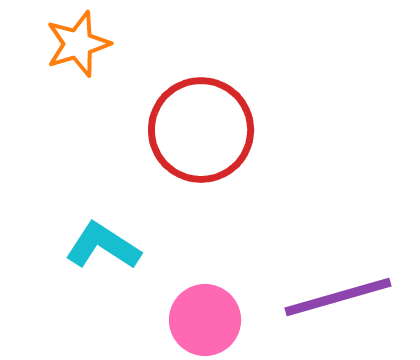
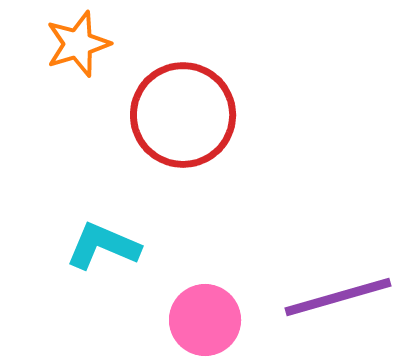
red circle: moved 18 px left, 15 px up
cyan L-shape: rotated 10 degrees counterclockwise
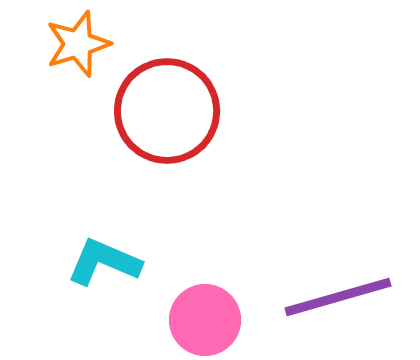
red circle: moved 16 px left, 4 px up
cyan L-shape: moved 1 px right, 16 px down
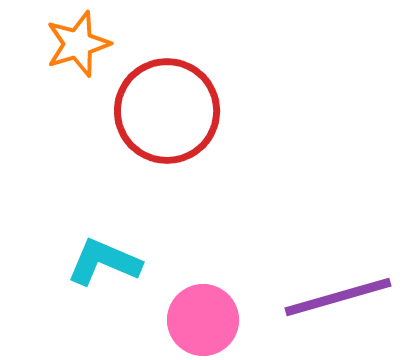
pink circle: moved 2 px left
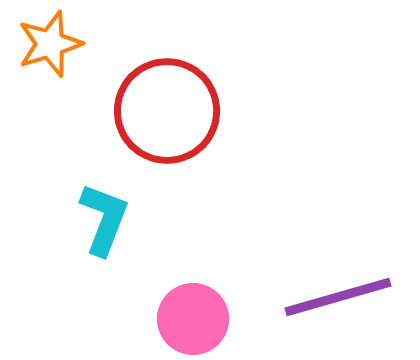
orange star: moved 28 px left
cyan L-shape: moved 43 px up; rotated 88 degrees clockwise
pink circle: moved 10 px left, 1 px up
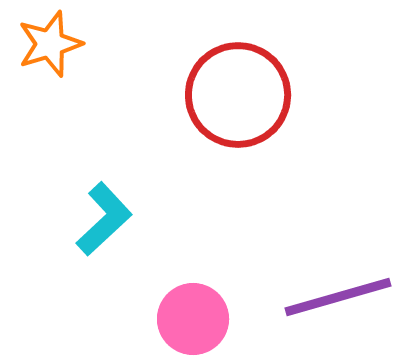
red circle: moved 71 px right, 16 px up
cyan L-shape: rotated 26 degrees clockwise
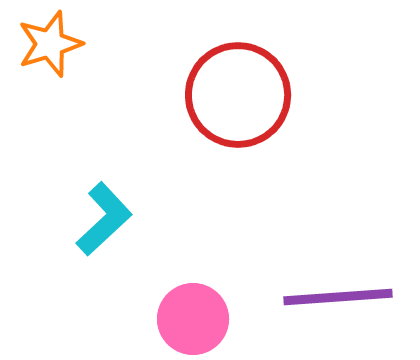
purple line: rotated 12 degrees clockwise
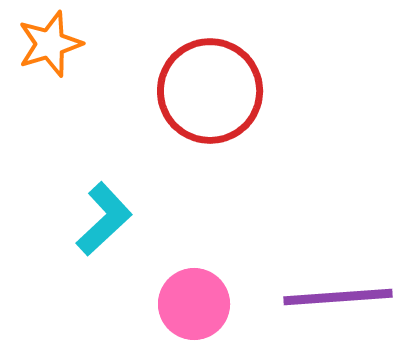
red circle: moved 28 px left, 4 px up
pink circle: moved 1 px right, 15 px up
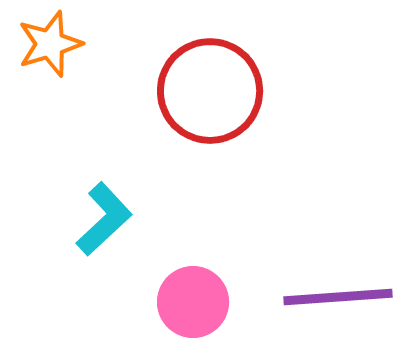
pink circle: moved 1 px left, 2 px up
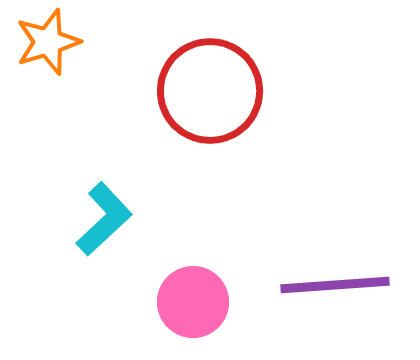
orange star: moved 2 px left, 2 px up
purple line: moved 3 px left, 12 px up
